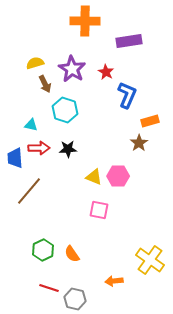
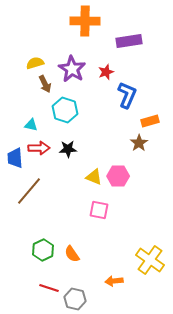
red star: rotated 21 degrees clockwise
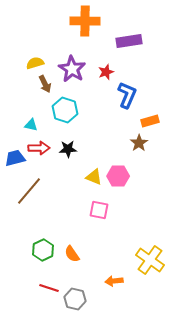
blue trapezoid: rotated 80 degrees clockwise
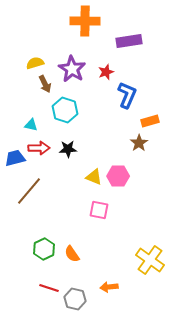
green hexagon: moved 1 px right, 1 px up
orange arrow: moved 5 px left, 6 px down
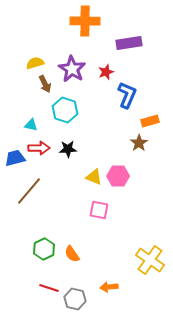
purple rectangle: moved 2 px down
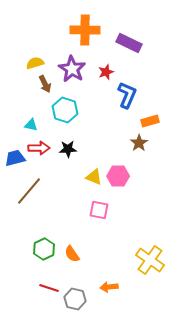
orange cross: moved 9 px down
purple rectangle: rotated 35 degrees clockwise
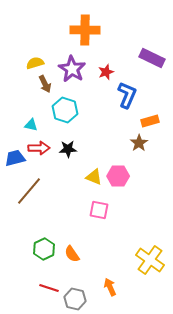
purple rectangle: moved 23 px right, 15 px down
orange arrow: moved 1 px right; rotated 72 degrees clockwise
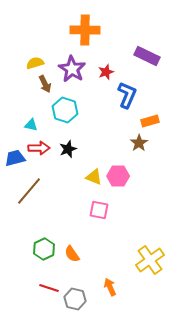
purple rectangle: moved 5 px left, 2 px up
black star: rotated 18 degrees counterclockwise
yellow cross: rotated 20 degrees clockwise
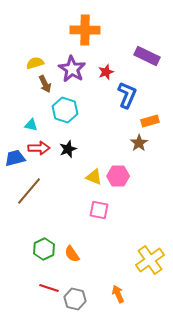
orange arrow: moved 8 px right, 7 px down
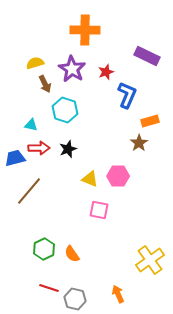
yellow triangle: moved 4 px left, 2 px down
